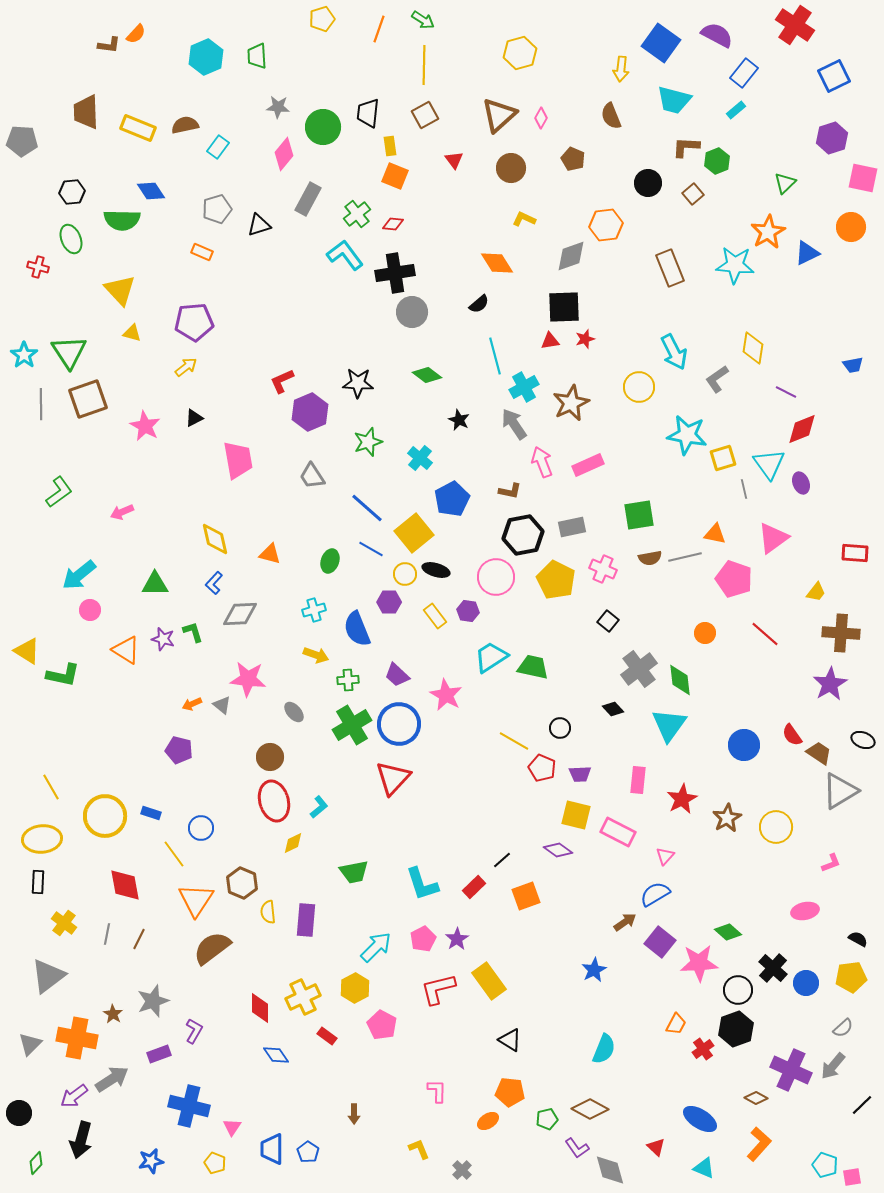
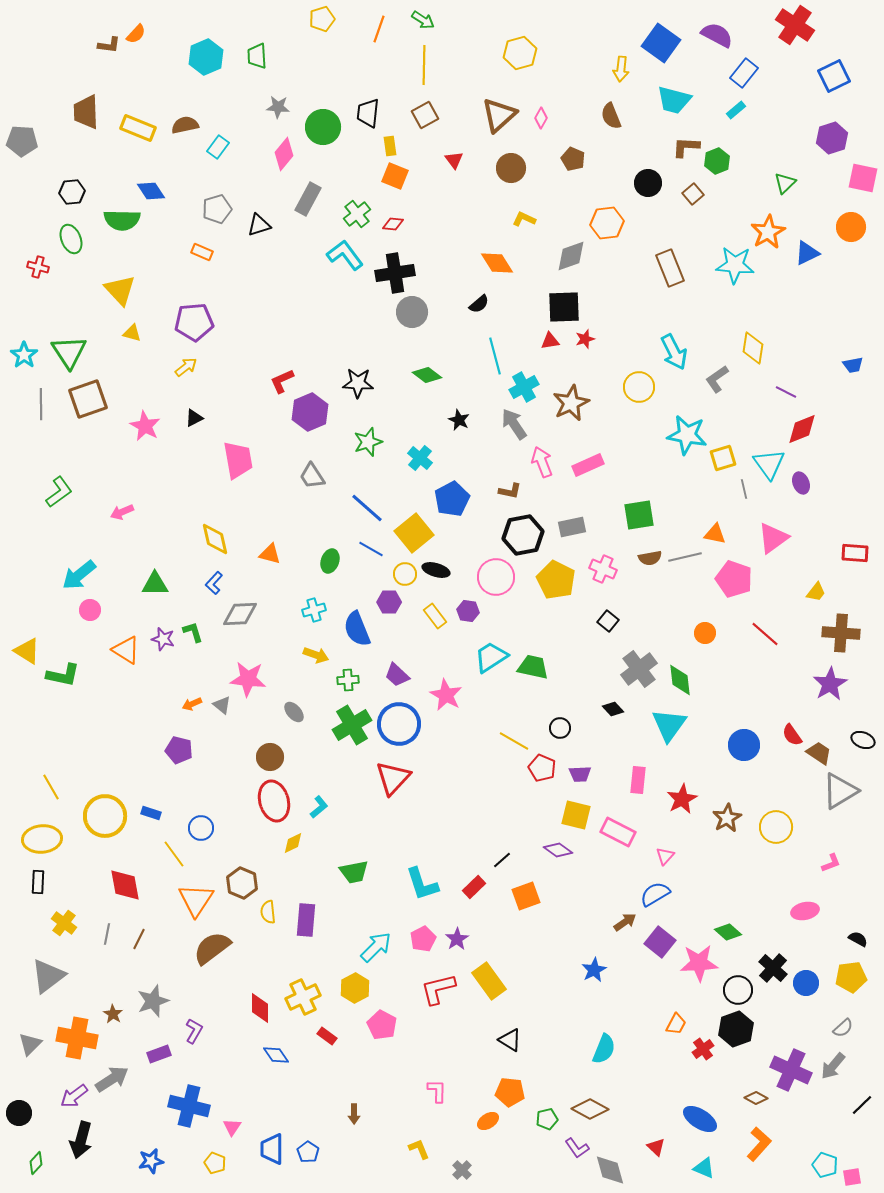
orange hexagon at (606, 225): moved 1 px right, 2 px up
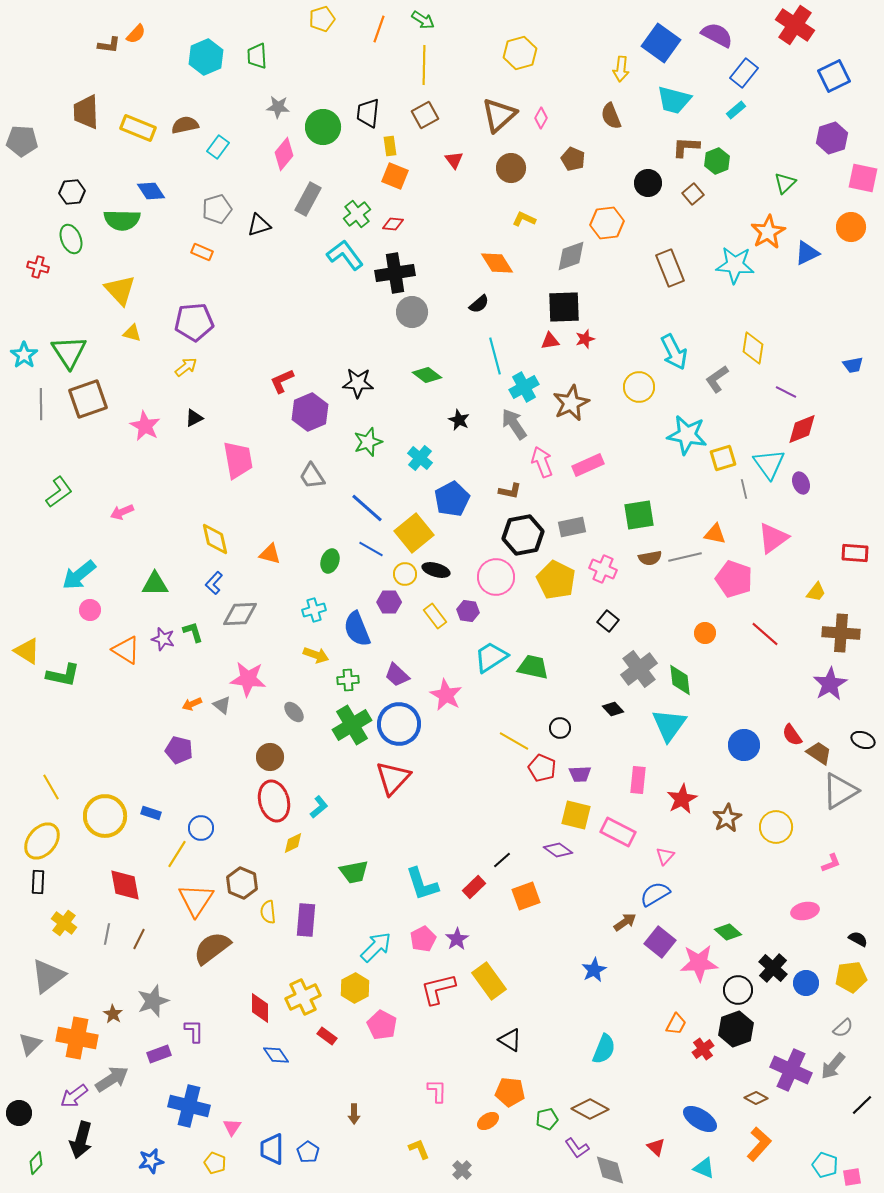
yellow ellipse at (42, 839): moved 2 px down; rotated 45 degrees counterclockwise
yellow line at (174, 854): moved 3 px right; rotated 68 degrees clockwise
purple L-shape at (194, 1031): rotated 30 degrees counterclockwise
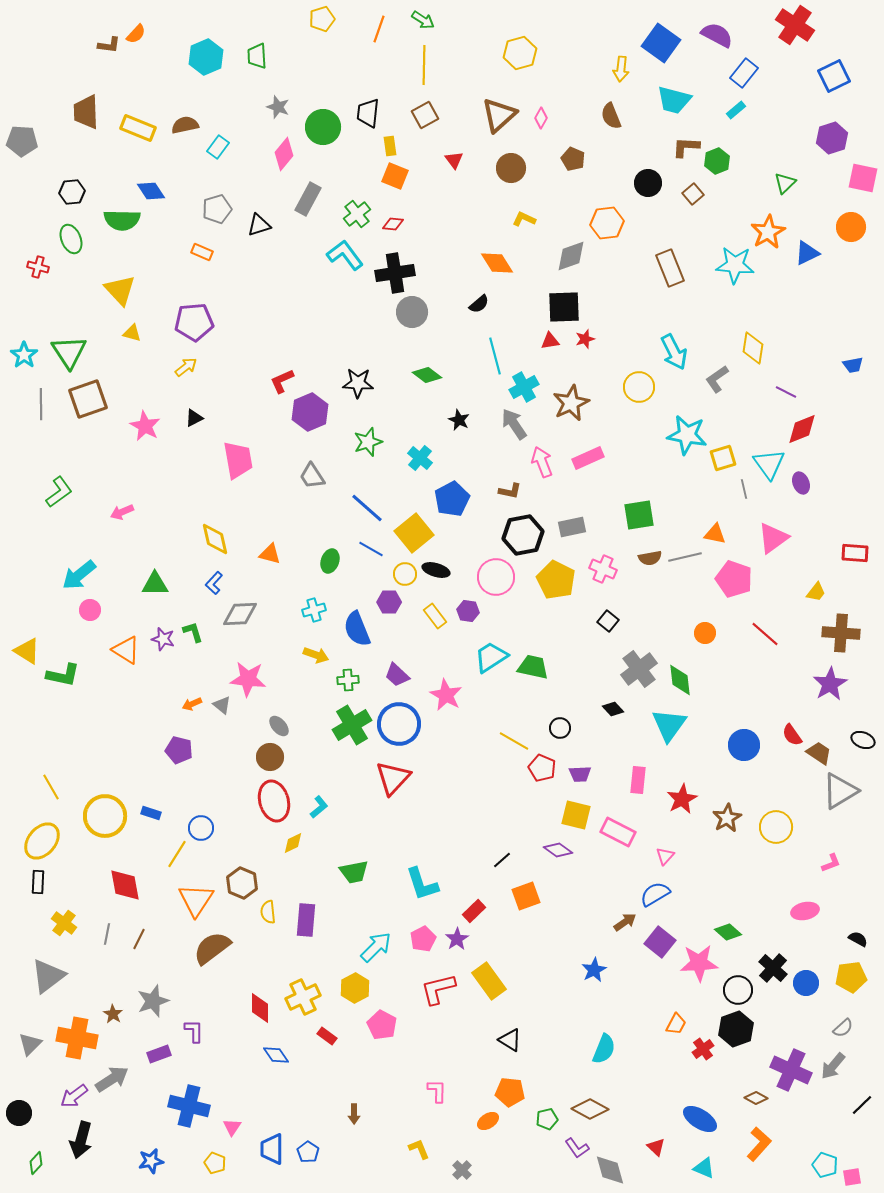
gray star at (278, 107): rotated 15 degrees clockwise
pink rectangle at (588, 465): moved 7 px up
gray ellipse at (294, 712): moved 15 px left, 14 px down
red rectangle at (474, 887): moved 24 px down
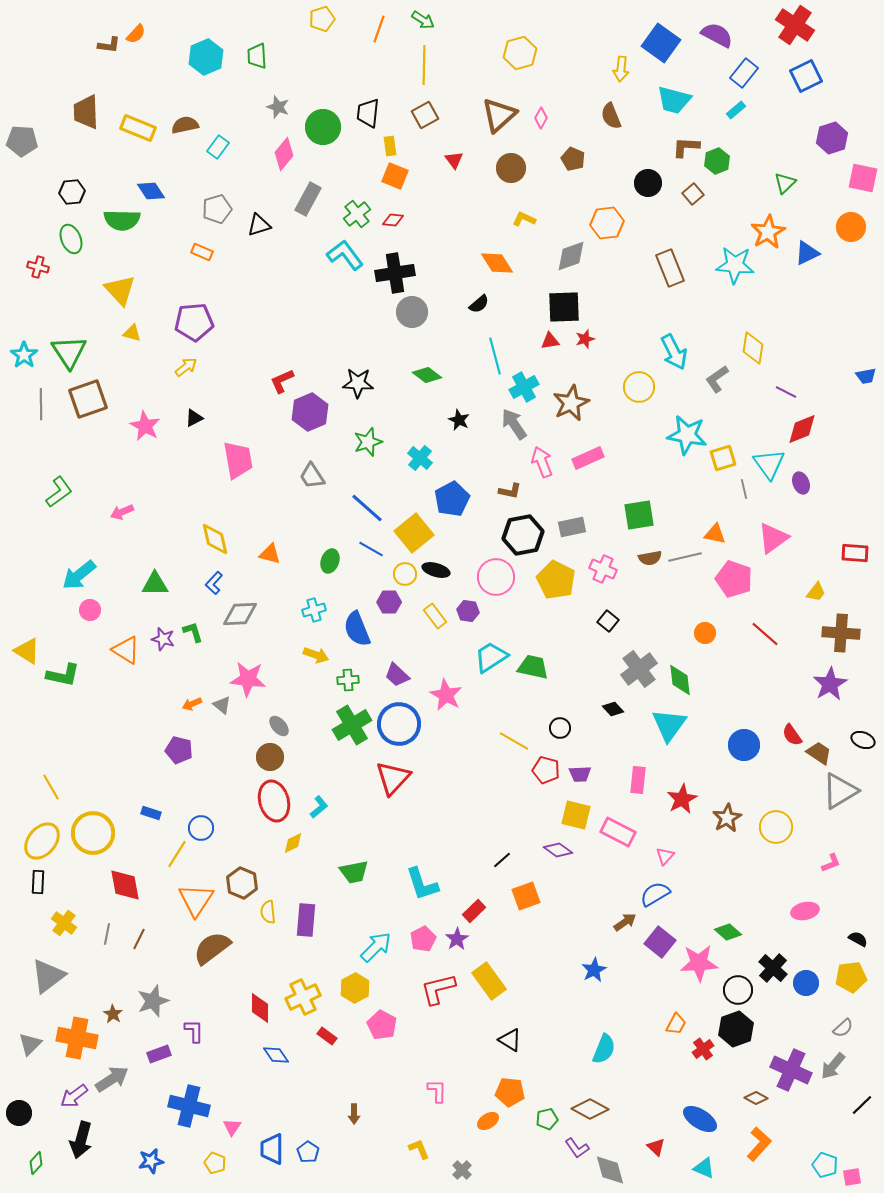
blue square at (834, 76): moved 28 px left
red diamond at (393, 224): moved 4 px up
blue trapezoid at (853, 365): moved 13 px right, 11 px down
red pentagon at (542, 768): moved 4 px right, 2 px down; rotated 8 degrees counterclockwise
yellow circle at (105, 816): moved 12 px left, 17 px down
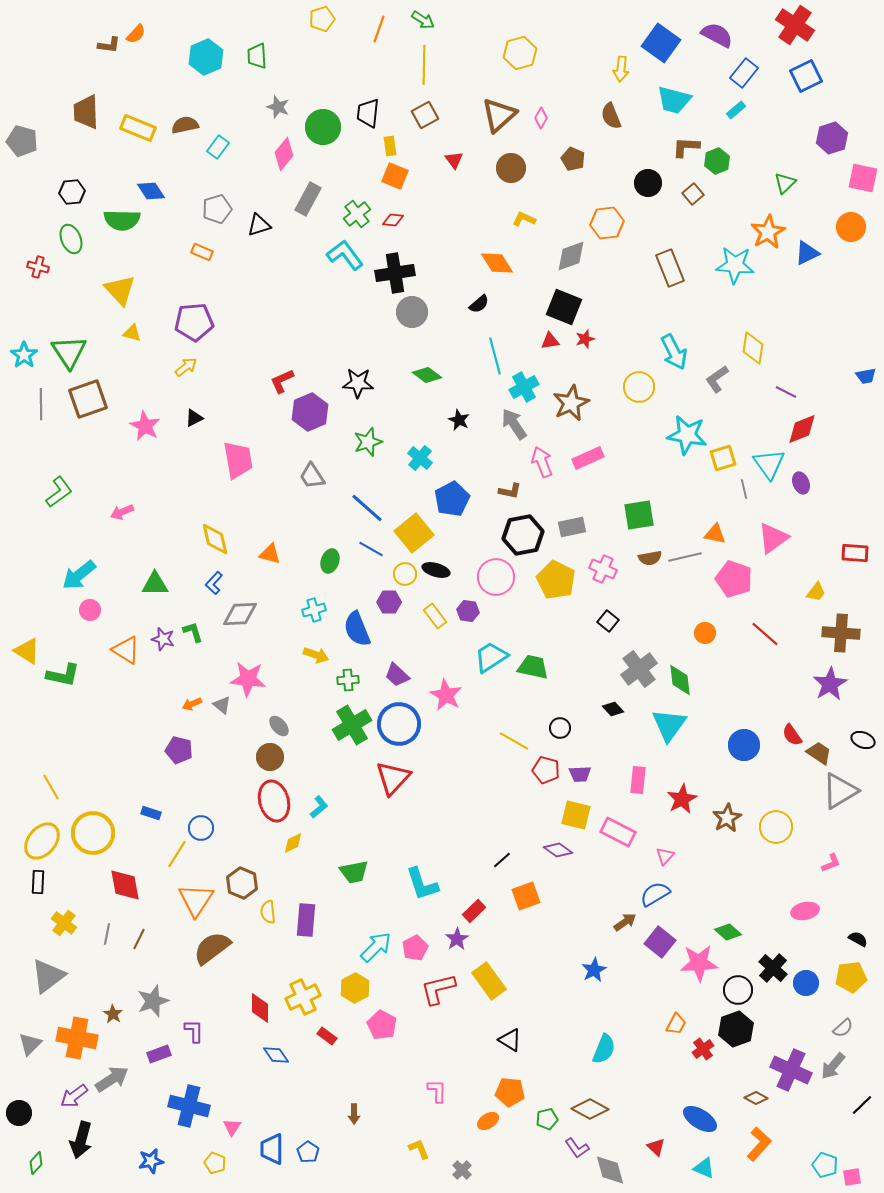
gray pentagon at (22, 141): rotated 12 degrees clockwise
black square at (564, 307): rotated 24 degrees clockwise
pink pentagon at (423, 939): moved 8 px left, 9 px down
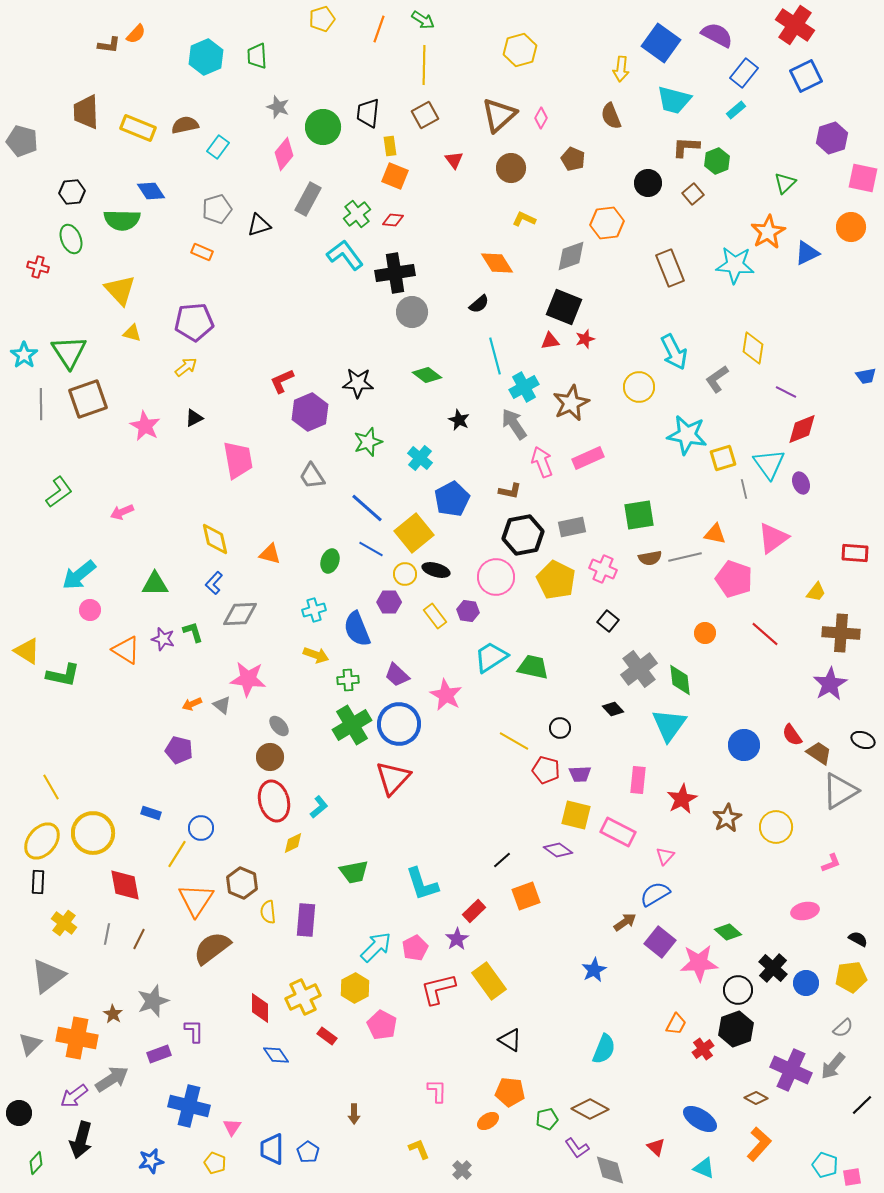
yellow hexagon at (520, 53): moved 3 px up
